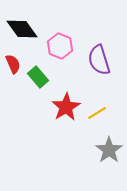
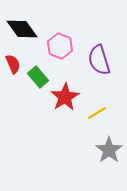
red star: moved 1 px left, 10 px up
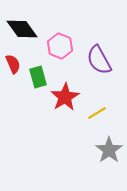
purple semicircle: rotated 12 degrees counterclockwise
green rectangle: rotated 25 degrees clockwise
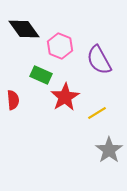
black diamond: moved 2 px right
red semicircle: moved 36 px down; rotated 18 degrees clockwise
green rectangle: moved 3 px right, 2 px up; rotated 50 degrees counterclockwise
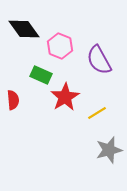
gray star: rotated 20 degrees clockwise
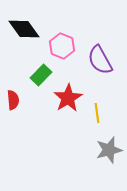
pink hexagon: moved 2 px right
purple semicircle: moved 1 px right
green rectangle: rotated 70 degrees counterclockwise
red star: moved 3 px right, 1 px down
yellow line: rotated 66 degrees counterclockwise
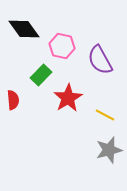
pink hexagon: rotated 10 degrees counterclockwise
yellow line: moved 8 px right, 2 px down; rotated 54 degrees counterclockwise
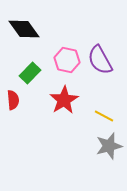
pink hexagon: moved 5 px right, 14 px down
green rectangle: moved 11 px left, 2 px up
red star: moved 4 px left, 2 px down
yellow line: moved 1 px left, 1 px down
gray star: moved 4 px up
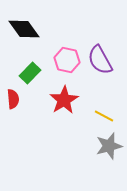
red semicircle: moved 1 px up
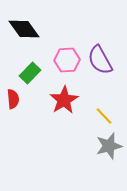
pink hexagon: rotated 15 degrees counterclockwise
yellow line: rotated 18 degrees clockwise
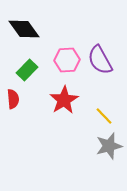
green rectangle: moved 3 px left, 3 px up
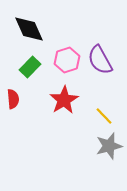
black diamond: moved 5 px right; rotated 12 degrees clockwise
pink hexagon: rotated 15 degrees counterclockwise
green rectangle: moved 3 px right, 3 px up
